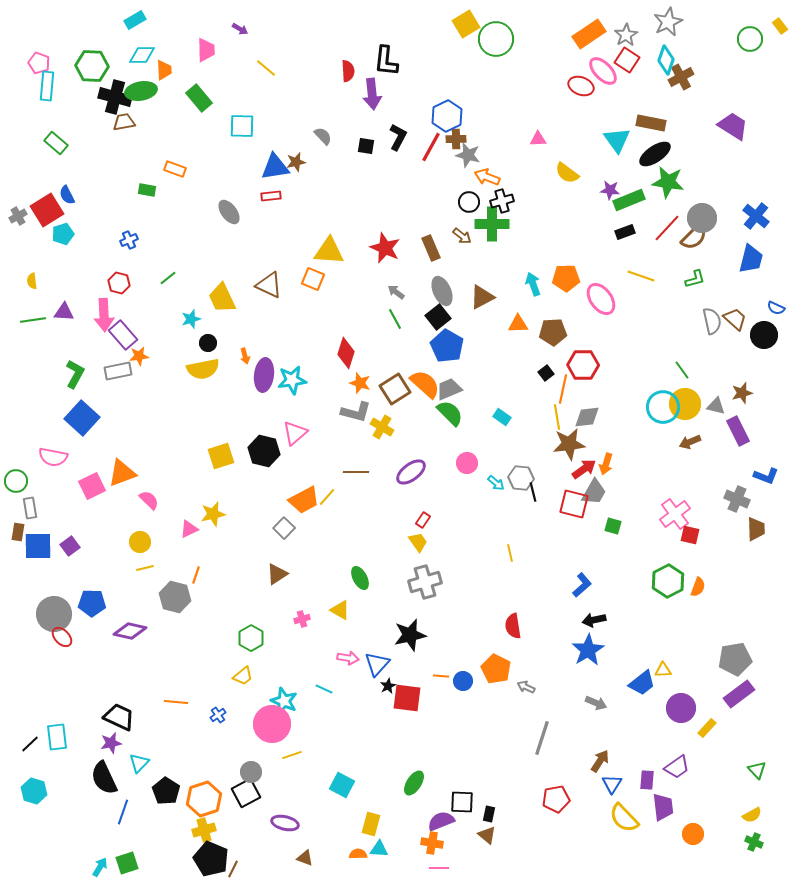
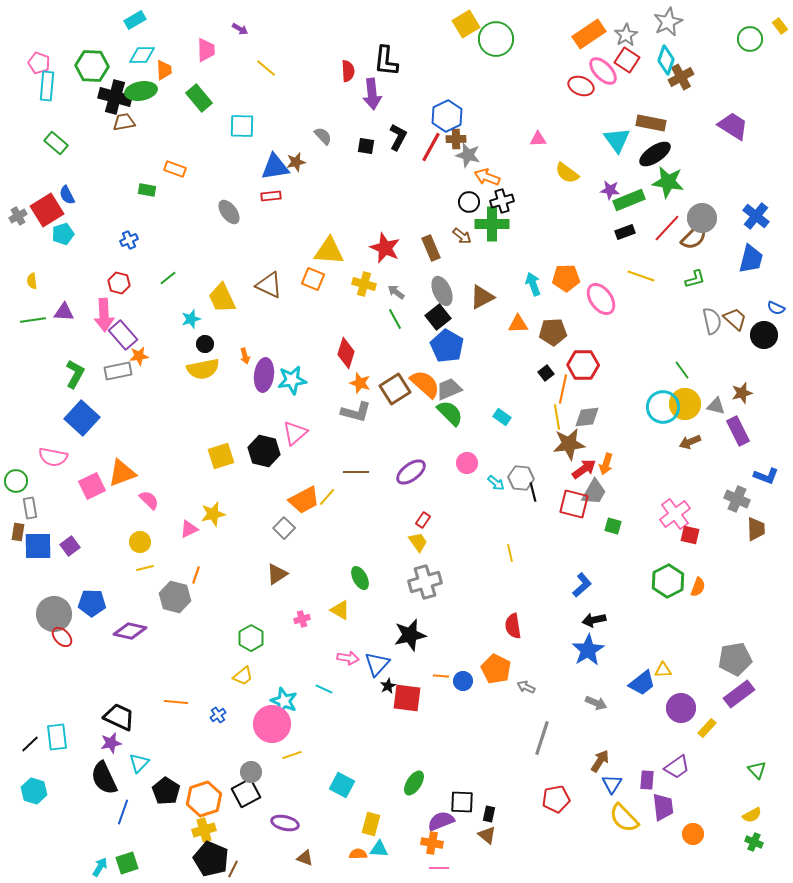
black circle at (208, 343): moved 3 px left, 1 px down
yellow cross at (382, 427): moved 18 px left, 143 px up; rotated 15 degrees counterclockwise
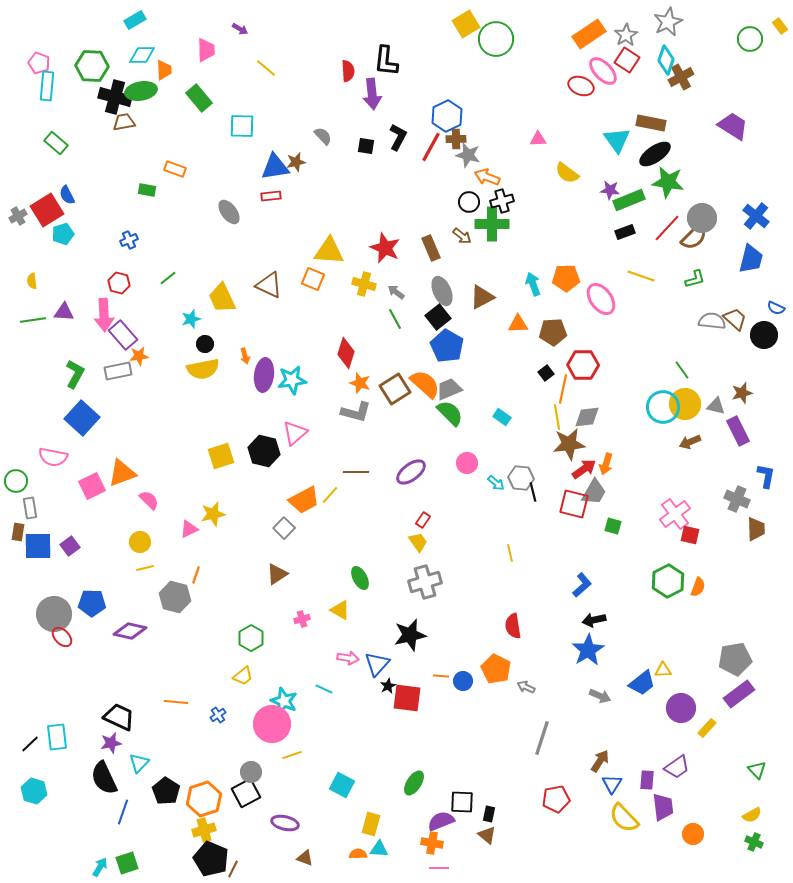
gray semicircle at (712, 321): rotated 72 degrees counterclockwise
blue L-shape at (766, 476): rotated 100 degrees counterclockwise
yellow line at (327, 497): moved 3 px right, 2 px up
gray arrow at (596, 703): moved 4 px right, 7 px up
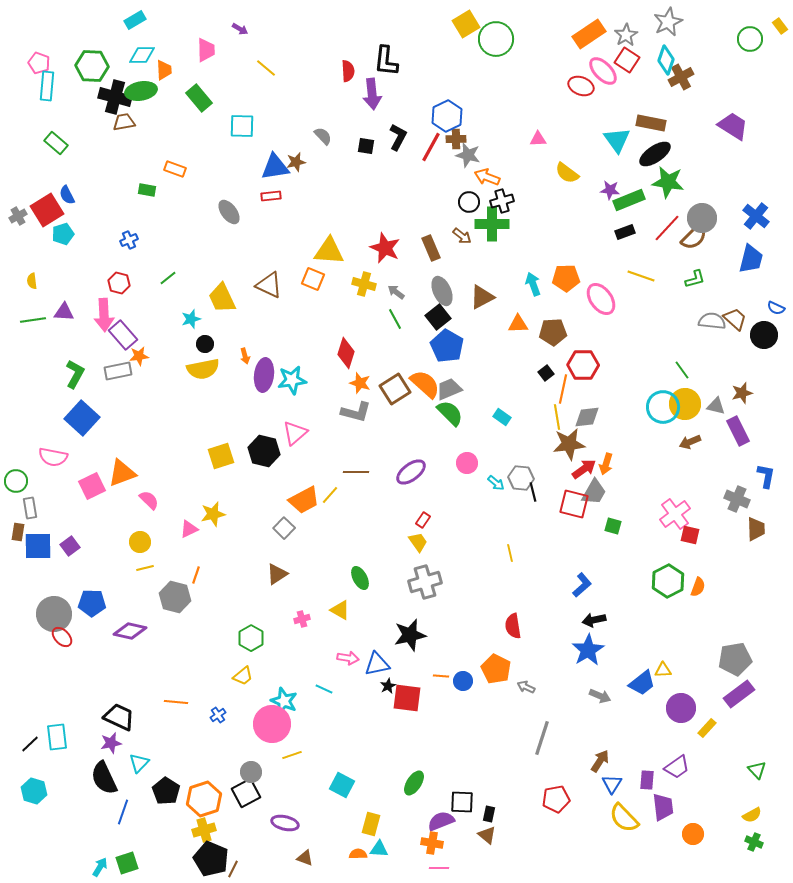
blue triangle at (377, 664): rotated 36 degrees clockwise
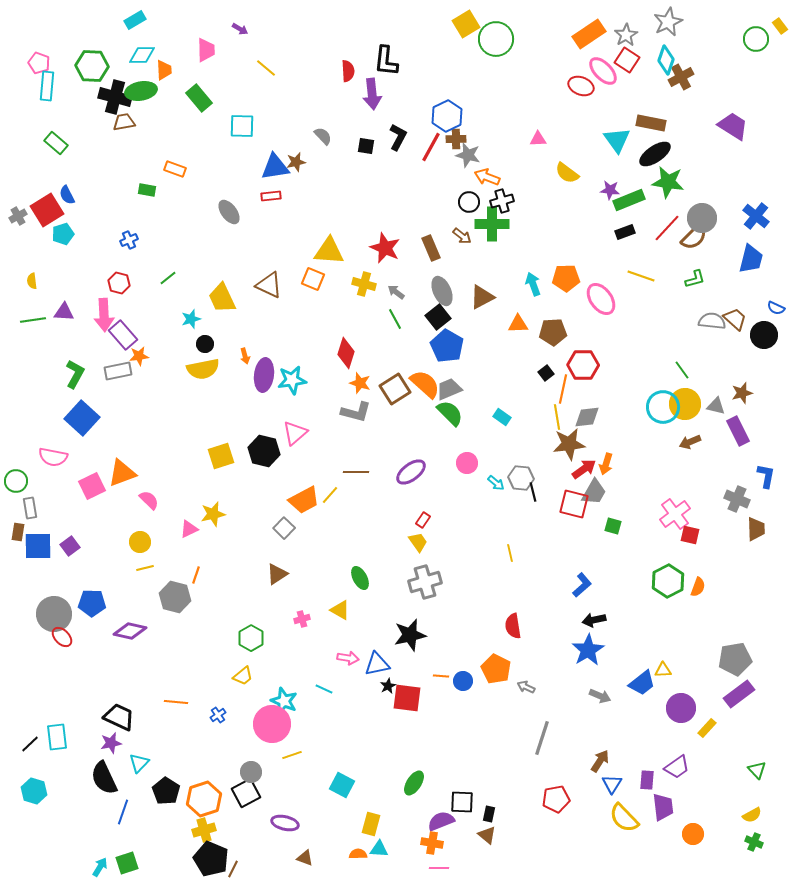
green circle at (750, 39): moved 6 px right
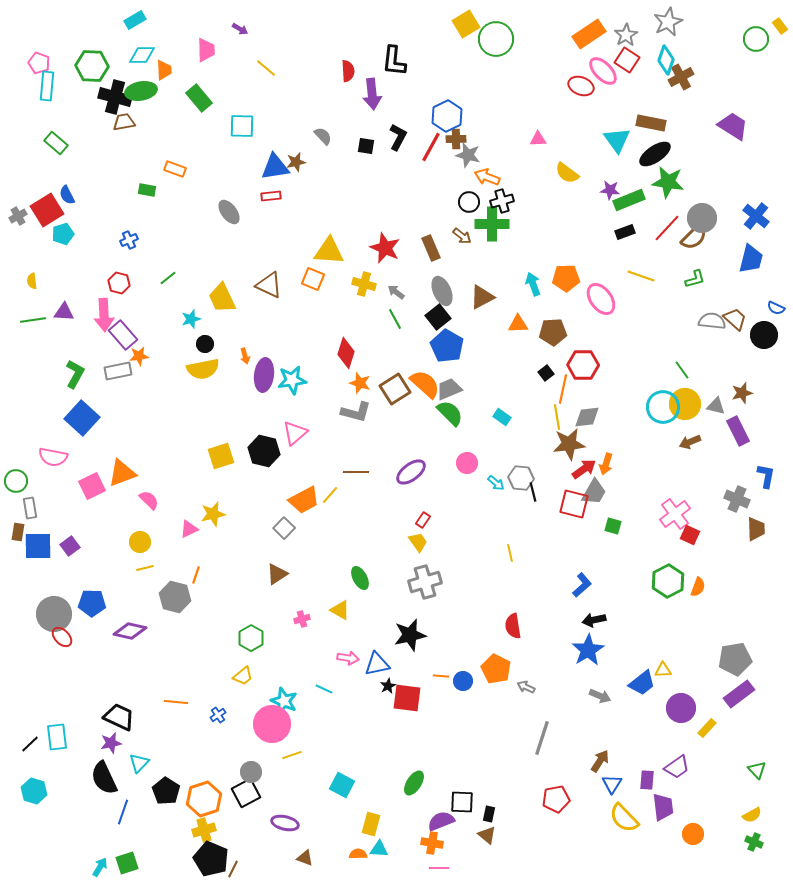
black L-shape at (386, 61): moved 8 px right
red square at (690, 535): rotated 12 degrees clockwise
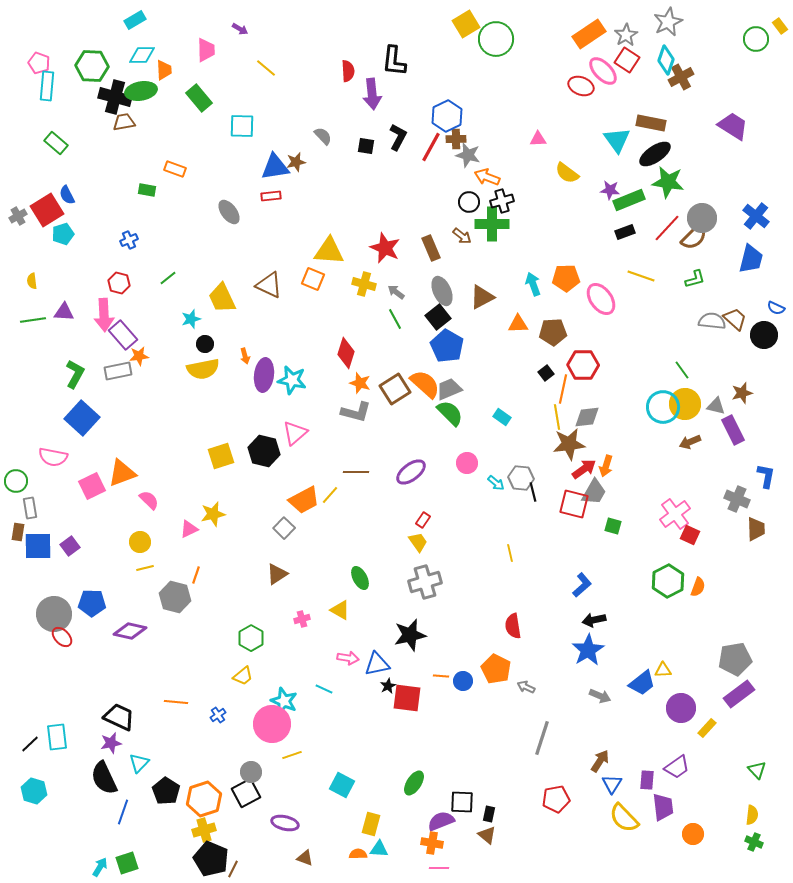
cyan star at (292, 380): rotated 20 degrees clockwise
purple rectangle at (738, 431): moved 5 px left, 1 px up
orange arrow at (606, 464): moved 2 px down
yellow semicircle at (752, 815): rotated 54 degrees counterclockwise
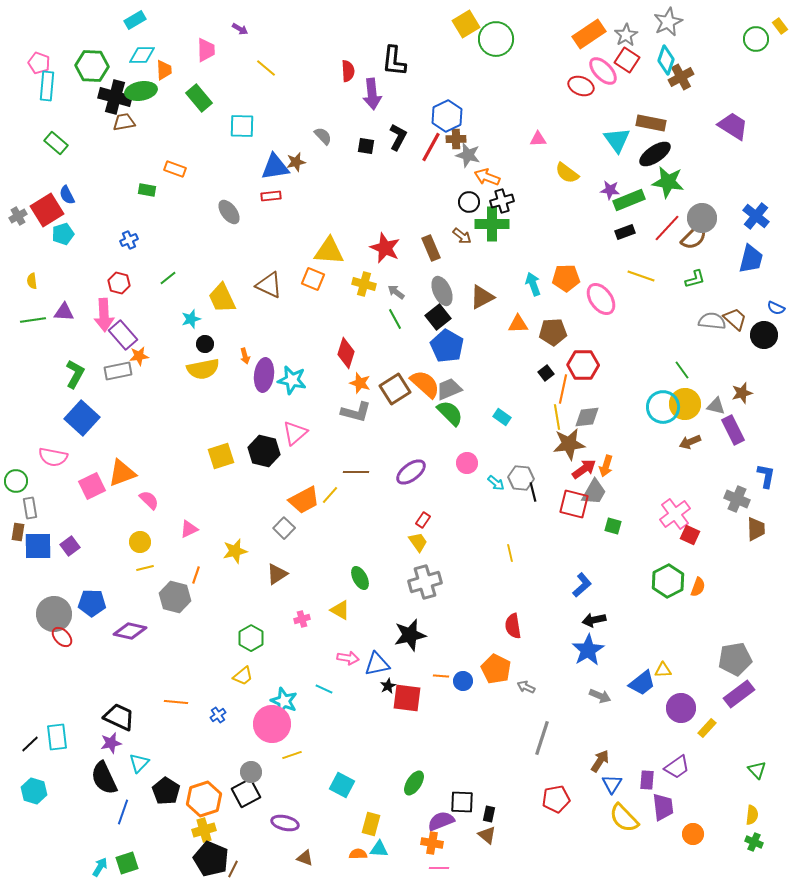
yellow star at (213, 514): moved 22 px right, 37 px down
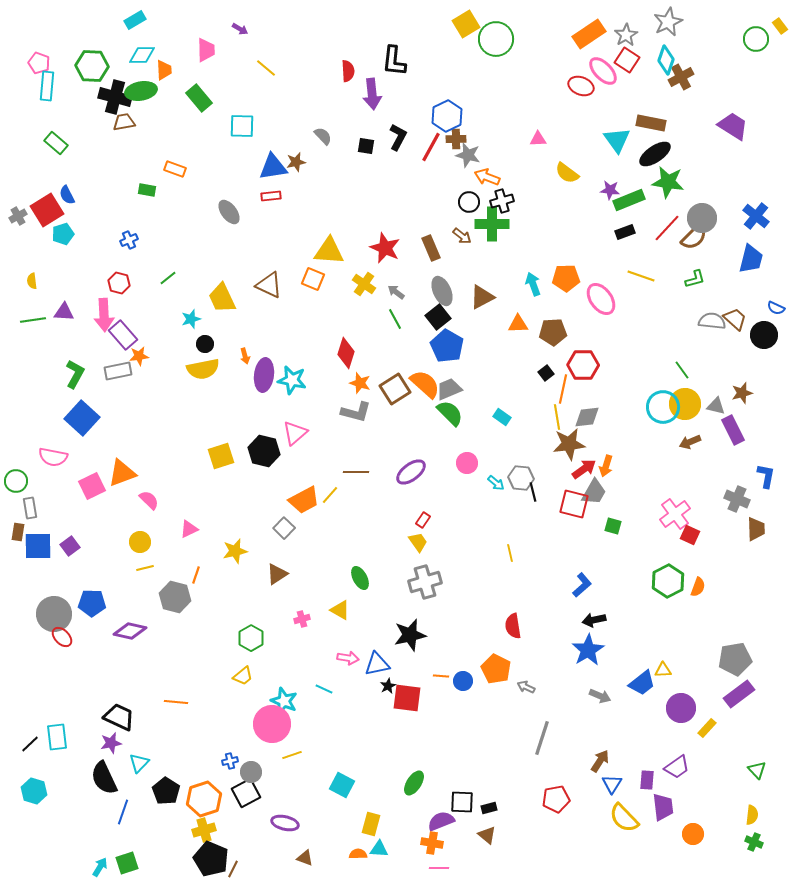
blue triangle at (275, 167): moved 2 px left
yellow cross at (364, 284): rotated 20 degrees clockwise
blue cross at (218, 715): moved 12 px right, 46 px down; rotated 21 degrees clockwise
black rectangle at (489, 814): moved 6 px up; rotated 63 degrees clockwise
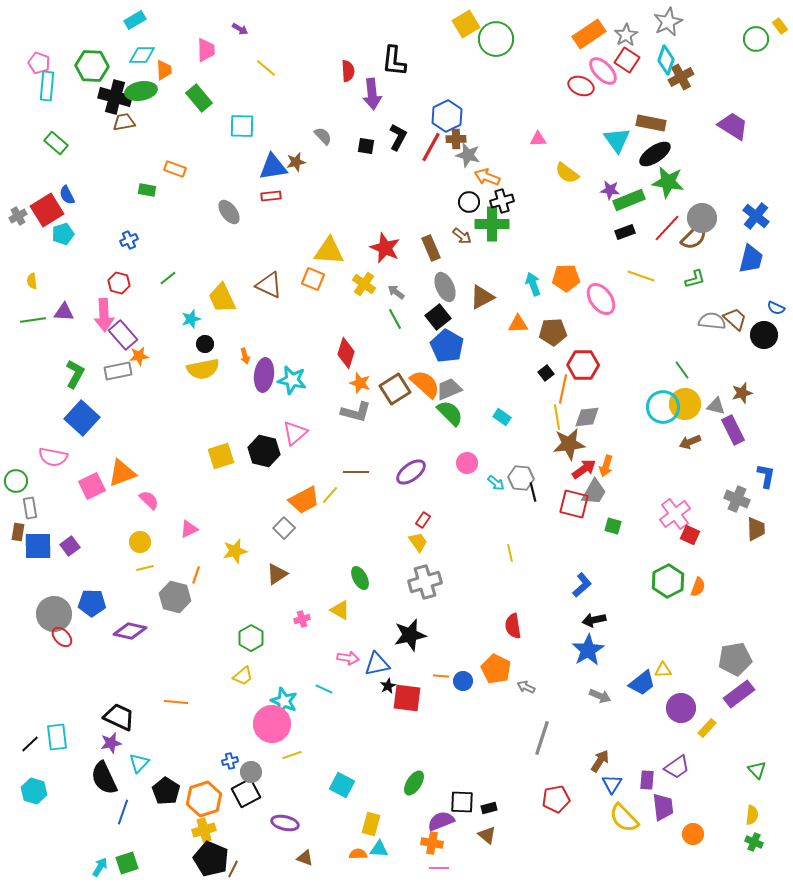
gray ellipse at (442, 291): moved 3 px right, 4 px up
